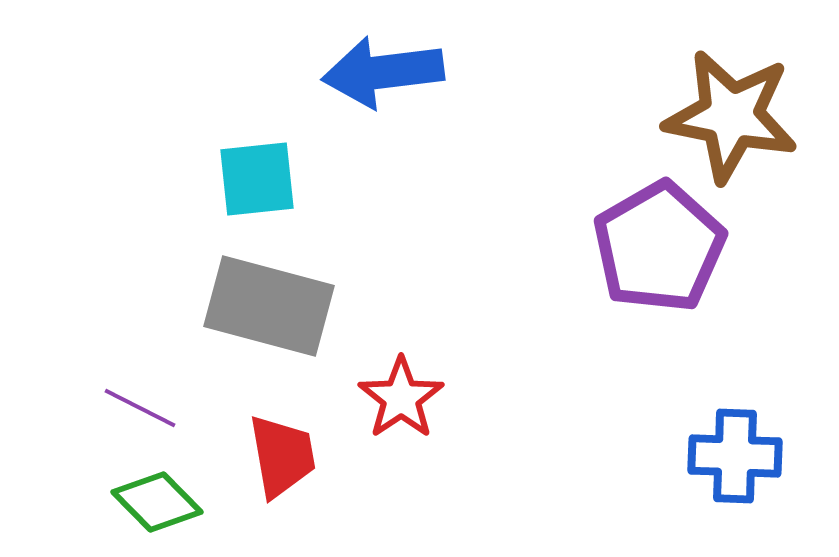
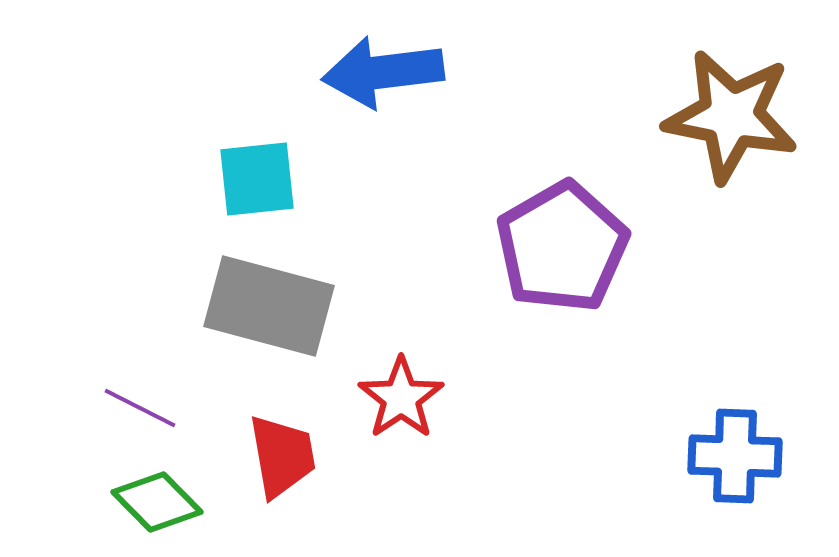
purple pentagon: moved 97 px left
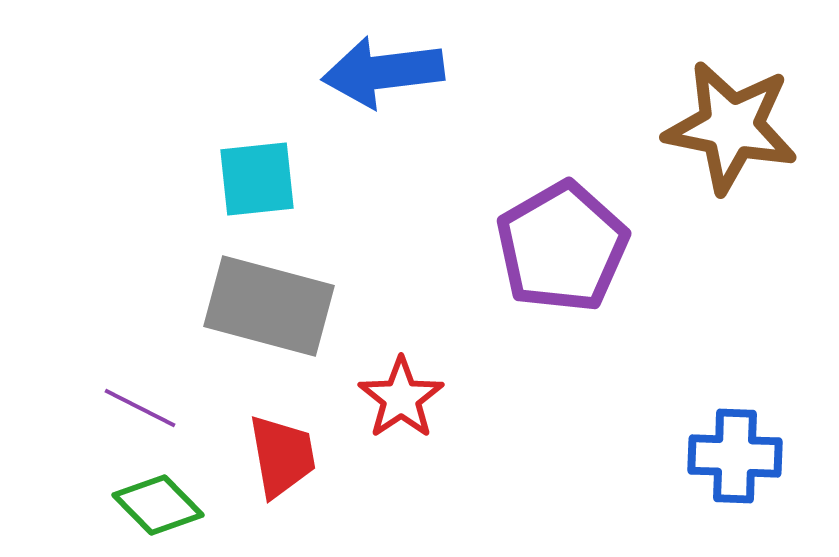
brown star: moved 11 px down
green diamond: moved 1 px right, 3 px down
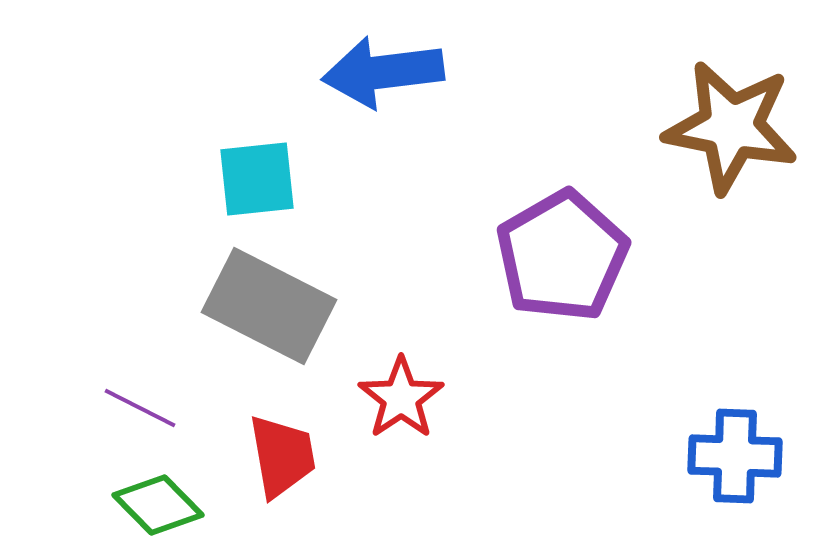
purple pentagon: moved 9 px down
gray rectangle: rotated 12 degrees clockwise
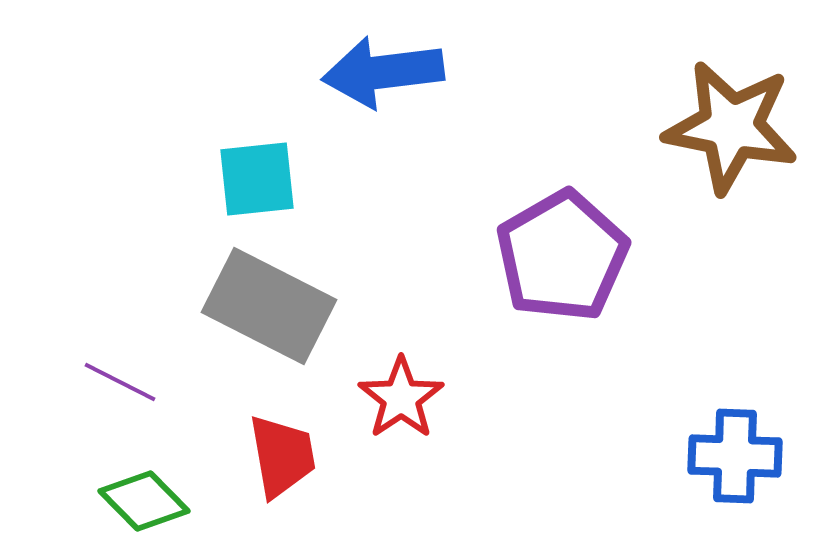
purple line: moved 20 px left, 26 px up
green diamond: moved 14 px left, 4 px up
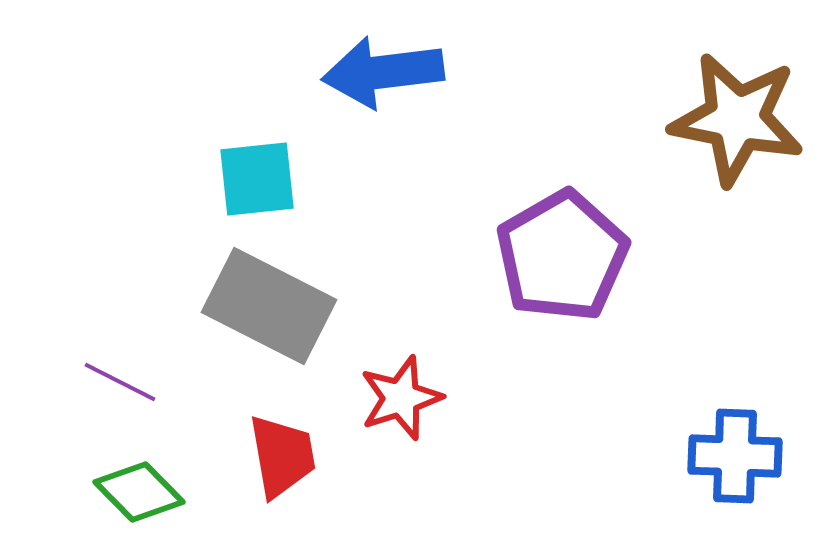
brown star: moved 6 px right, 8 px up
red star: rotated 16 degrees clockwise
green diamond: moved 5 px left, 9 px up
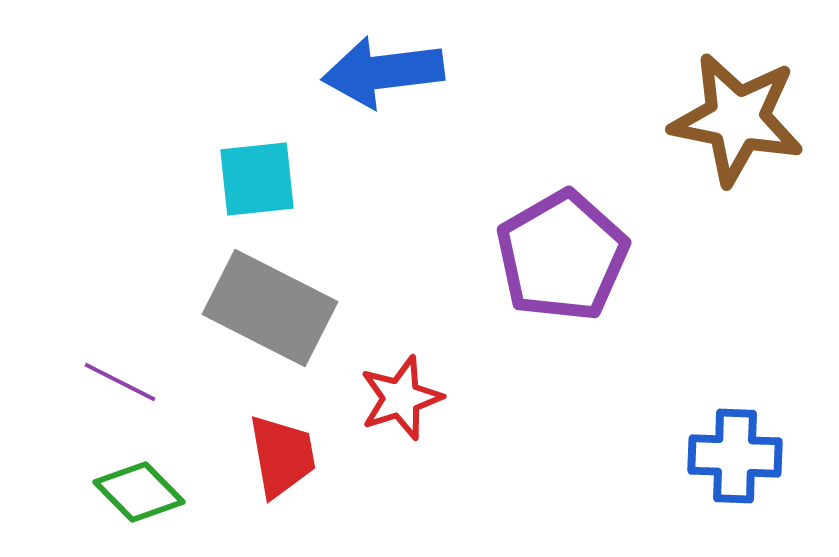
gray rectangle: moved 1 px right, 2 px down
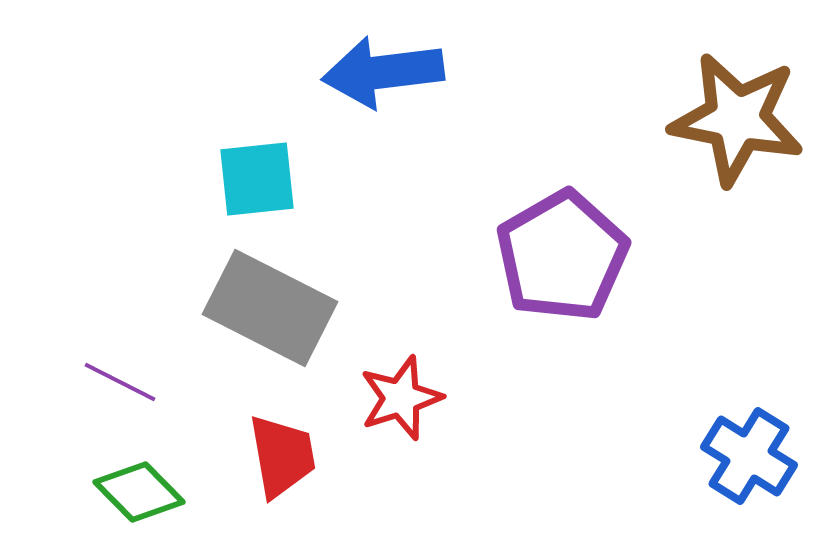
blue cross: moved 14 px right; rotated 30 degrees clockwise
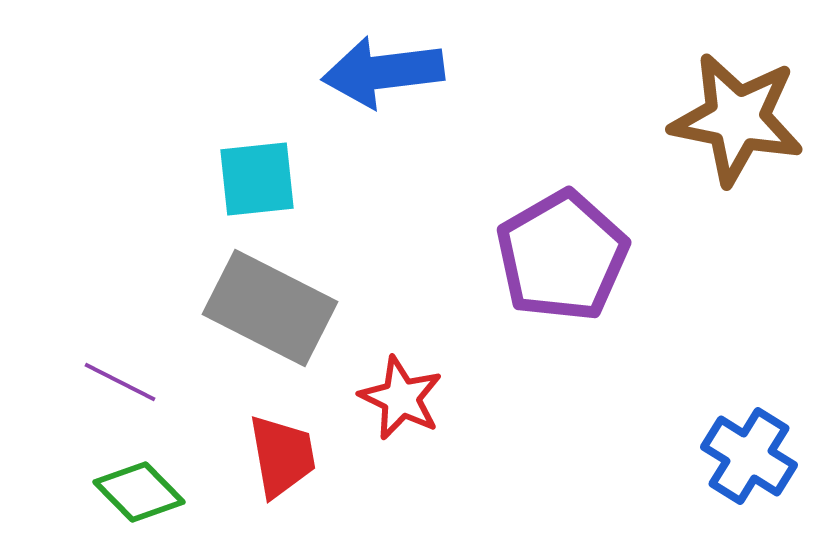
red star: rotated 28 degrees counterclockwise
